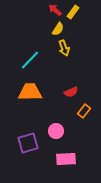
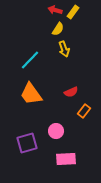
red arrow: rotated 24 degrees counterclockwise
yellow arrow: moved 1 px down
orange trapezoid: moved 1 px right, 2 px down; rotated 125 degrees counterclockwise
purple square: moved 1 px left
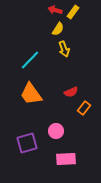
orange rectangle: moved 3 px up
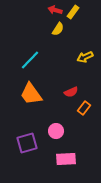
yellow arrow: moved 21 px right, 8 px down; rotated 84 degrees clockwise
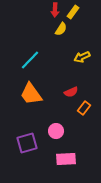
red arrow: rotated 104 degrees counterclockwise
yellow semicircle: moved 3 px right
yellow arrow: moved 3 px left
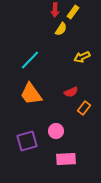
purple square: moved 2 px up
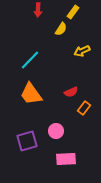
red arrow: moved 17 px left
yellow arrow: moved 6 px up
